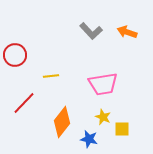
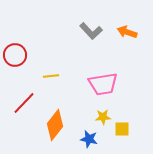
yellow star: rotated 28 degrees counterclockwise
orange diamond: moved 7 px left, 3 px down
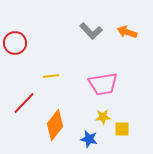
red circle: moved 12 px up
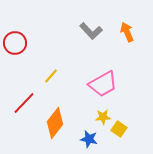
orange arrow: rotated 48 degrees clockwise
yellow line: rotated 42 degrees counterclockwise
pink trapezoid: rotated 20 degrees counterclockwise
orange diamond: moved 2 px up
yellow square: moved 3 px left; rotated 35 degrees clockwise
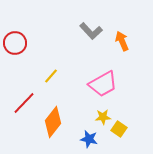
orange arrow: moved 5 px left, 9 px down
orange diamond: moved 2 px left, 1 px up
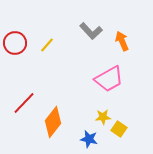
yellow line: moved 4 px left, 31 px up
pink trapezoid: moved 6 px right, 5 px up
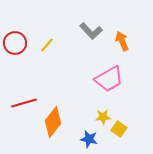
red line: rotated 30 degrees clockwise
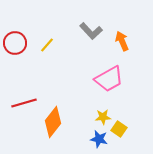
blue star: moved 10 px right
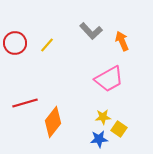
red line: moved 1 px right
blue star: rotated 18 degrees counterclockwise
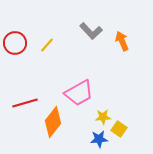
pink trapezoid: moved 30 px left, 14 px down
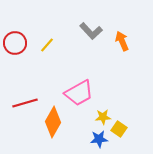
orange diamond: rotated 8 degrees counterclockwise
